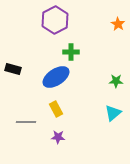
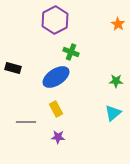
green cross: rotated 21 degrees clockwise
black rectangle: moved 1 px up
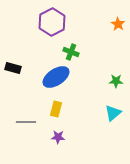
purple hexagon: moved 3 px left, 2 px down
yellow rectangle: rotated 42 degrees clockwise
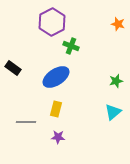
orange star: rotated 16 degrees counterclockwise
green cross: moved 6 px up
black rectangle: rotated 21 degrees clockwise
green star: rotated 16 degrees counterclockwise
cyan triangle: moved 1 px up
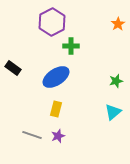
orange star: rotated 24 degrees clockwise
green cross: rotated 21 degrees counterclockwise
gray line: moved 6 px right, 13 px down; rotated 18 degrees clockwise
purple star: moved 1 px up; rotated 24 degrees counterclockwise
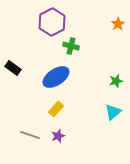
green cross: rotated 14 degrees clockwise
yellow rectangle: rotated 28 degrees clockwise
gray line: moved 2 px left
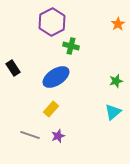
black rectangle: rotated 21 degrees clockwise
yellow rectangle: moved 5 px left
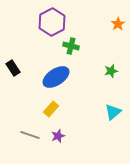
green star: moved 5 px left, 10 px up
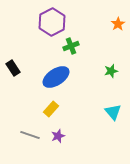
green cross: rotated 35 degrees counterclockwise
cyan triangle: rotated 30 degrees counterclockwise
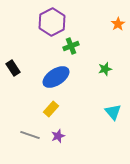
green star: moved 6 px left, 2 px up
